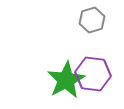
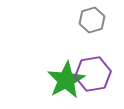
purple hexagon: rotated 16 degrees counterclockwise
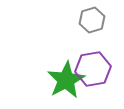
purple hexagon: moved 5 px up
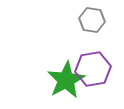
gray hexagon: rotated 25 degrees clockwise
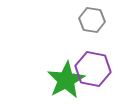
purple hexagon: rotated 20 degrees clockwise
